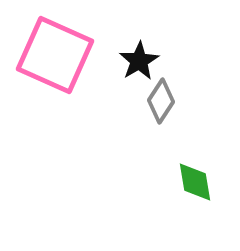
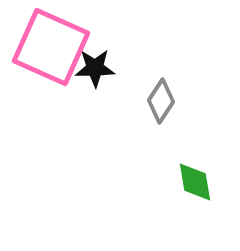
pink square: moved 4 px left, 8 px up
black star: moved 44 px left, 7 px down; rotated 30 degrees clockwise
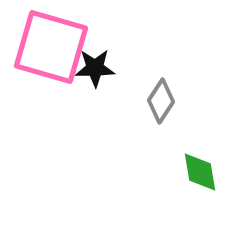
pink square: rotated 8 degrees counterclockwise
green diamond: moved 5 px right, 10 px up
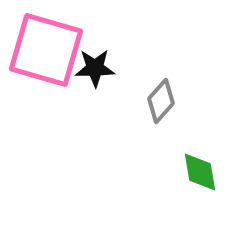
pink square: moved 5 px left, 3 px down
gray diamond: rotated 9 degrees clockwise
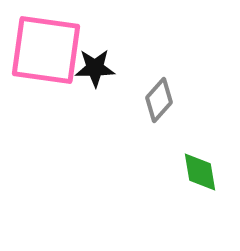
pink square: rotated 8 degrees counterclockwise
gray diamond: moved 2 px left, 1 px up
